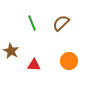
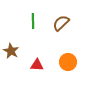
green line: moved 1 px right, 2 px up; rotated 21 degrees clockwise
orange circle: moved 1 px left, 1 px down
red triangle: moved 3 px right
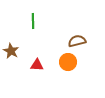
brown semicircle: moved 16 px right, 18 px down; rotated 30 degrees clockwise
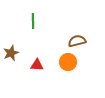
brown star: moved 2 px down; rotated 21 degrees clockwise
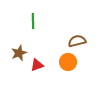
brown star: moved 8 px right
red triangle: rotated 24 degrees counterclockwise
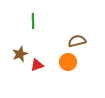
brown star: moved 1 px right, 1 px down
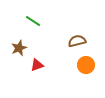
green line: rotated 56 degrees counterclockwise
brown star: moved 1 px left, 6 px up
orange circle: moved 18 px right, 3 px down
